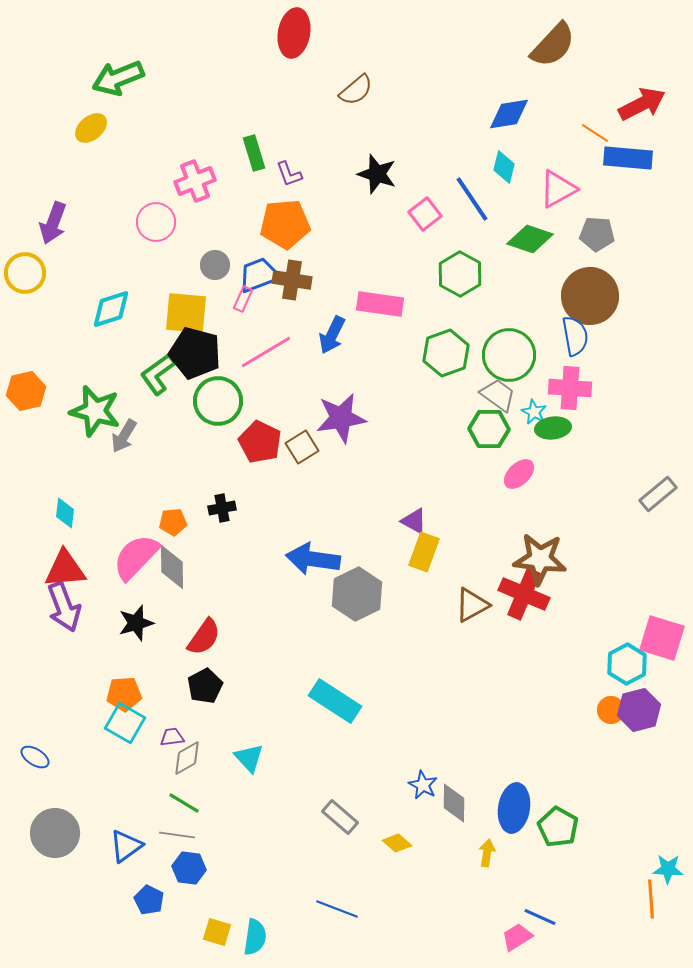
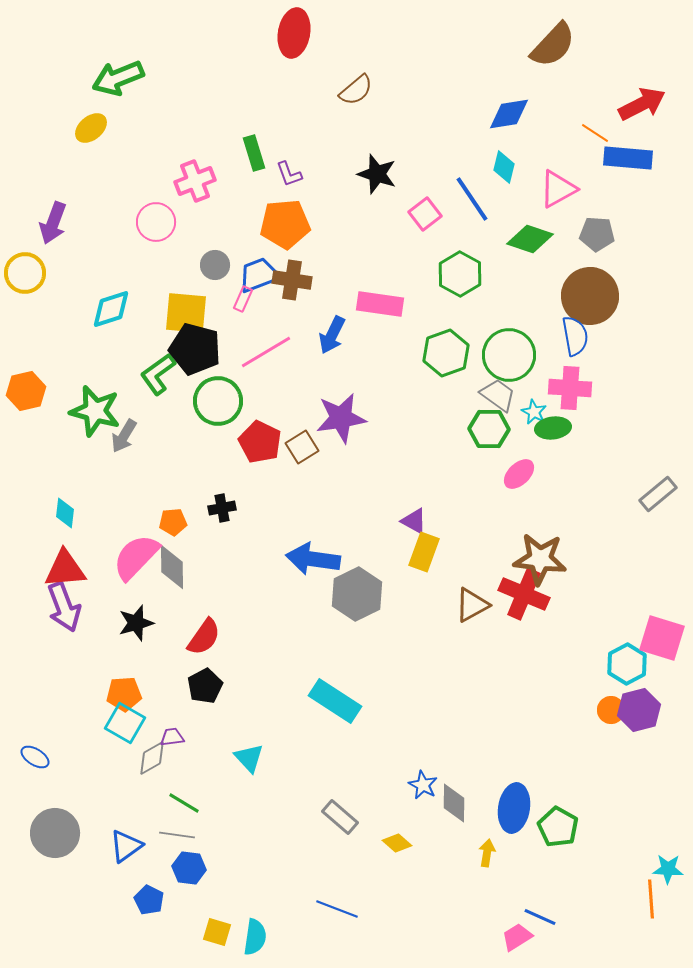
black pentagon at (195, 353): moved 4 px up
gray diamond at (187, 758): moved 35 px left
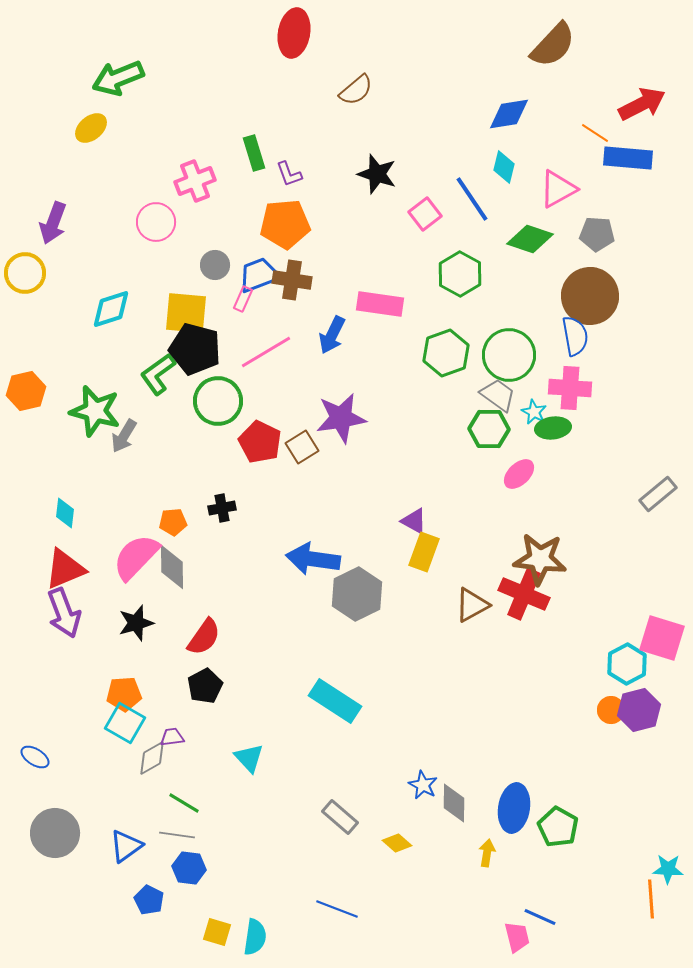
red triangle at (65, 569): rotated 18 degrees counterclockwise
purple arrow at (64, 607): moved 6 px down
pink trapezoid at (517, 937): rotated 108 degrees clockwise
